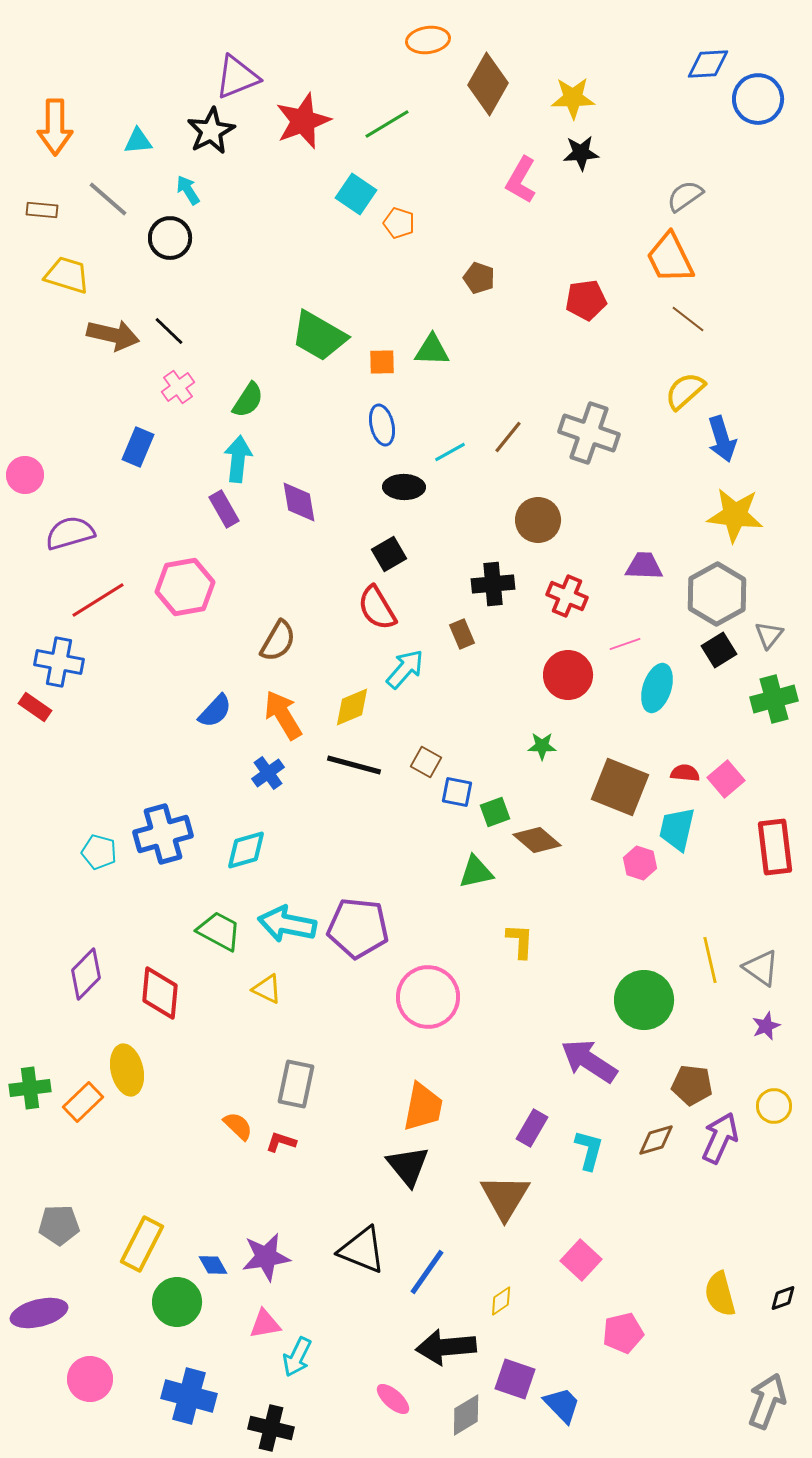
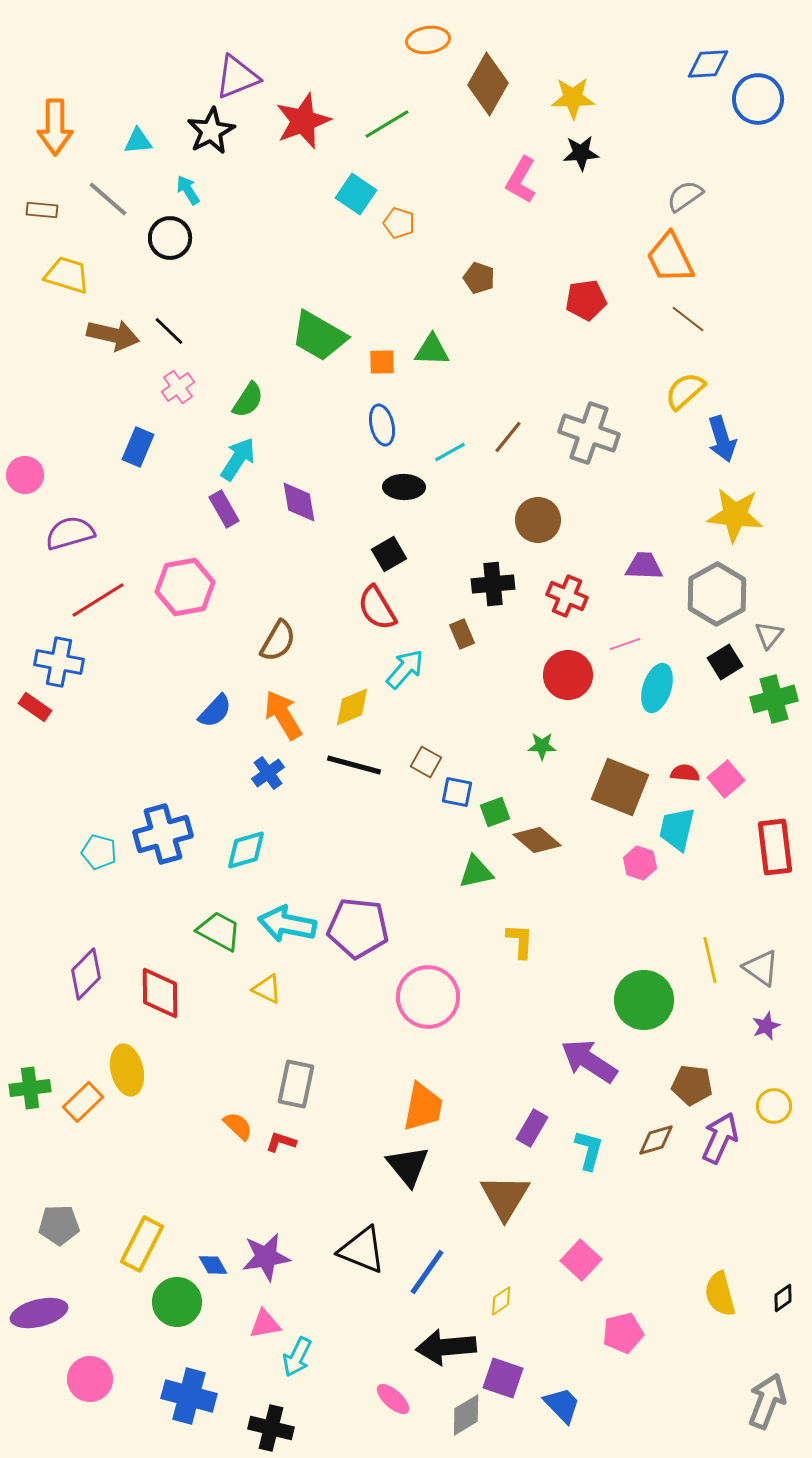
cyan arrow at (238, 459): rotated 27 degrees clockwise
black square at (719, 650): moved 6 px right, 12 px down
red diamond at (160, 993): rotated 6 degrees counterclockwise
black diamond at (783, 1298): rotated 16 degrees counterclockwise
purple square at (515, 1379): moved 12 px left, 1 px up
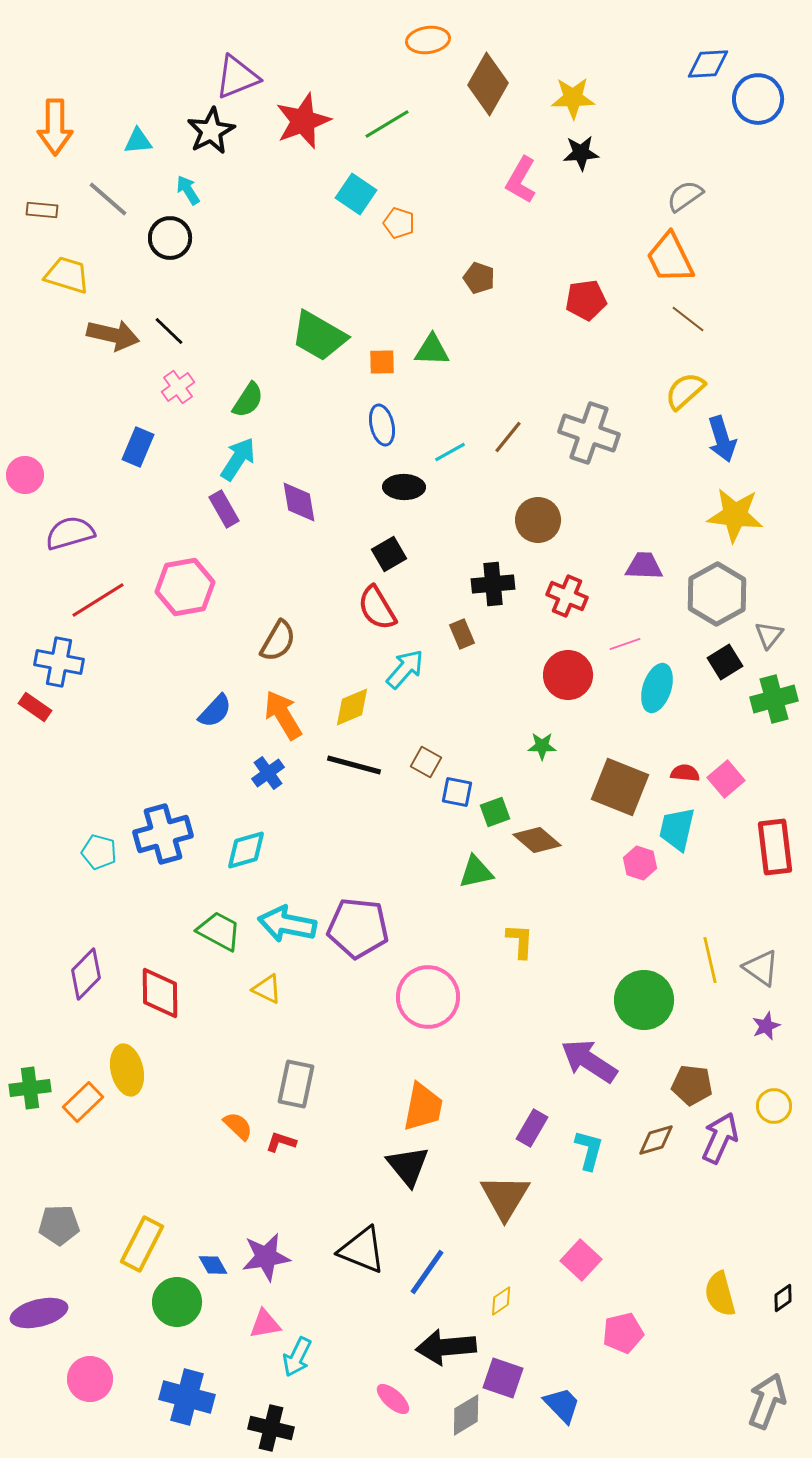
blue cross at (189, 1396): moved 2 px left, 1 px down
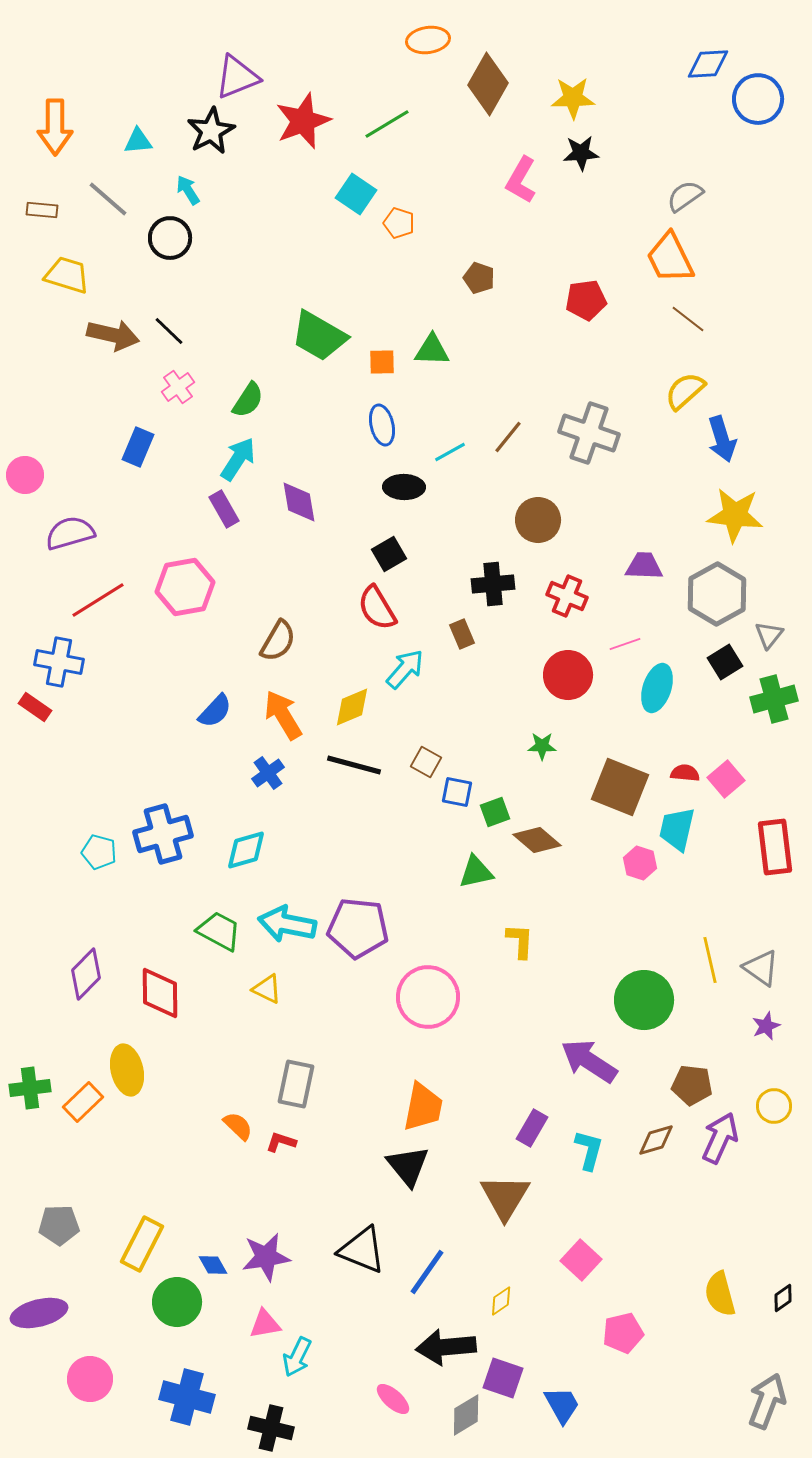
blue trapezoid at (562, 1405): rotated 15 degrees clockwise
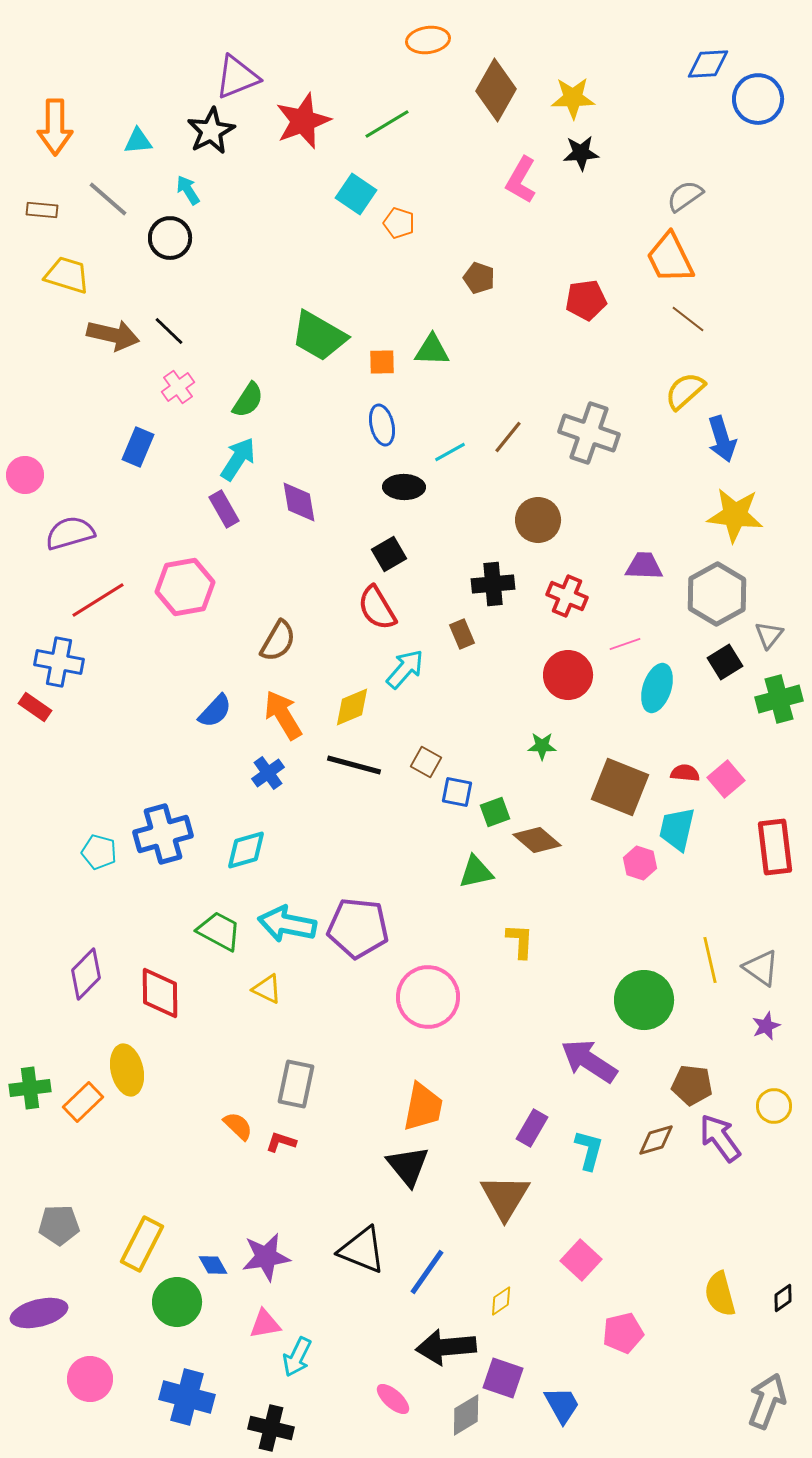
brown diamond at (488, 84): moved 8 px right, 6 px down
green cross at (774, 699): moved 5 px right
purple arrow at (720, 1138): rotated 60 degrees counterclockwise
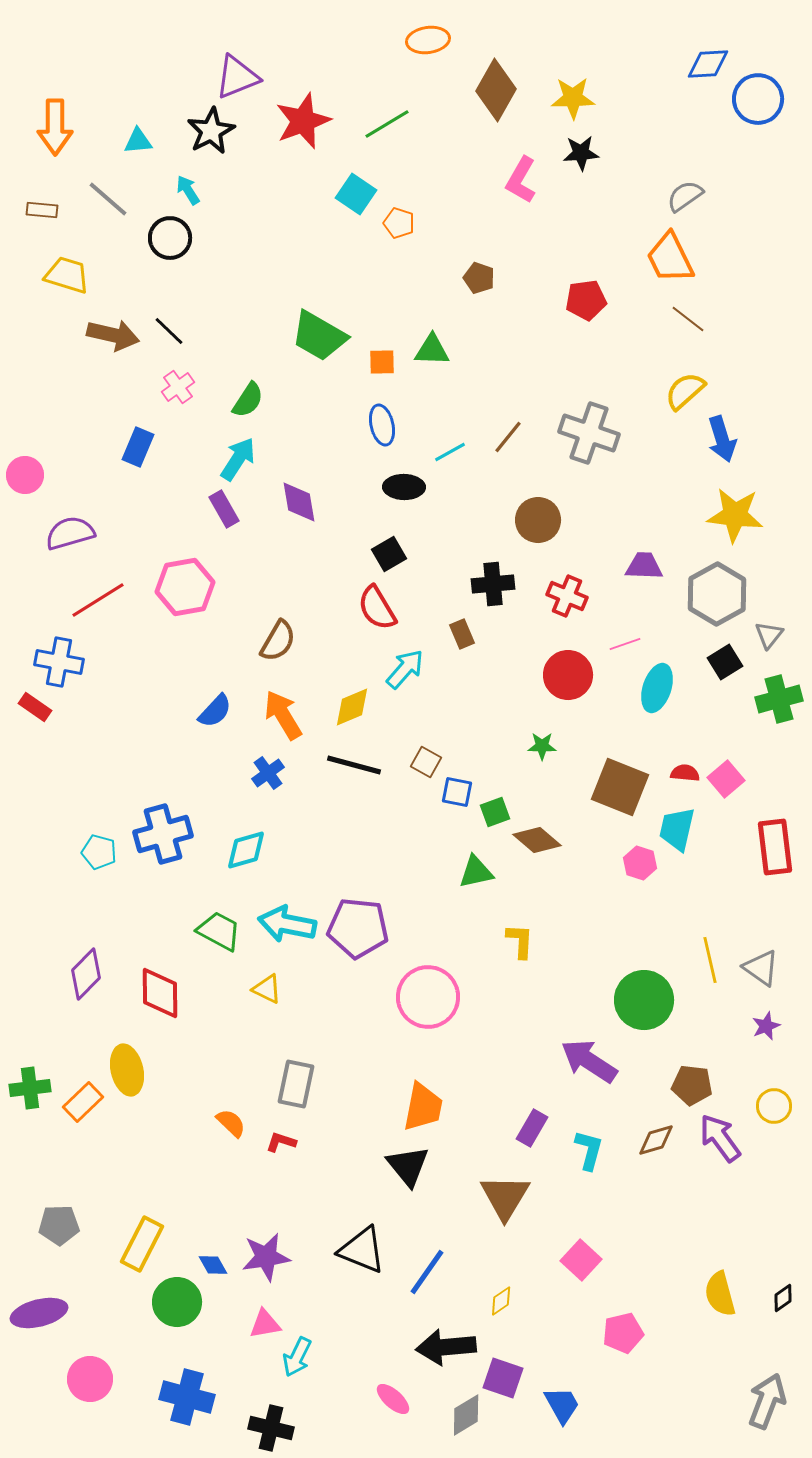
orange semicircle at (238, 1126): moved 7 px left, 3 px up
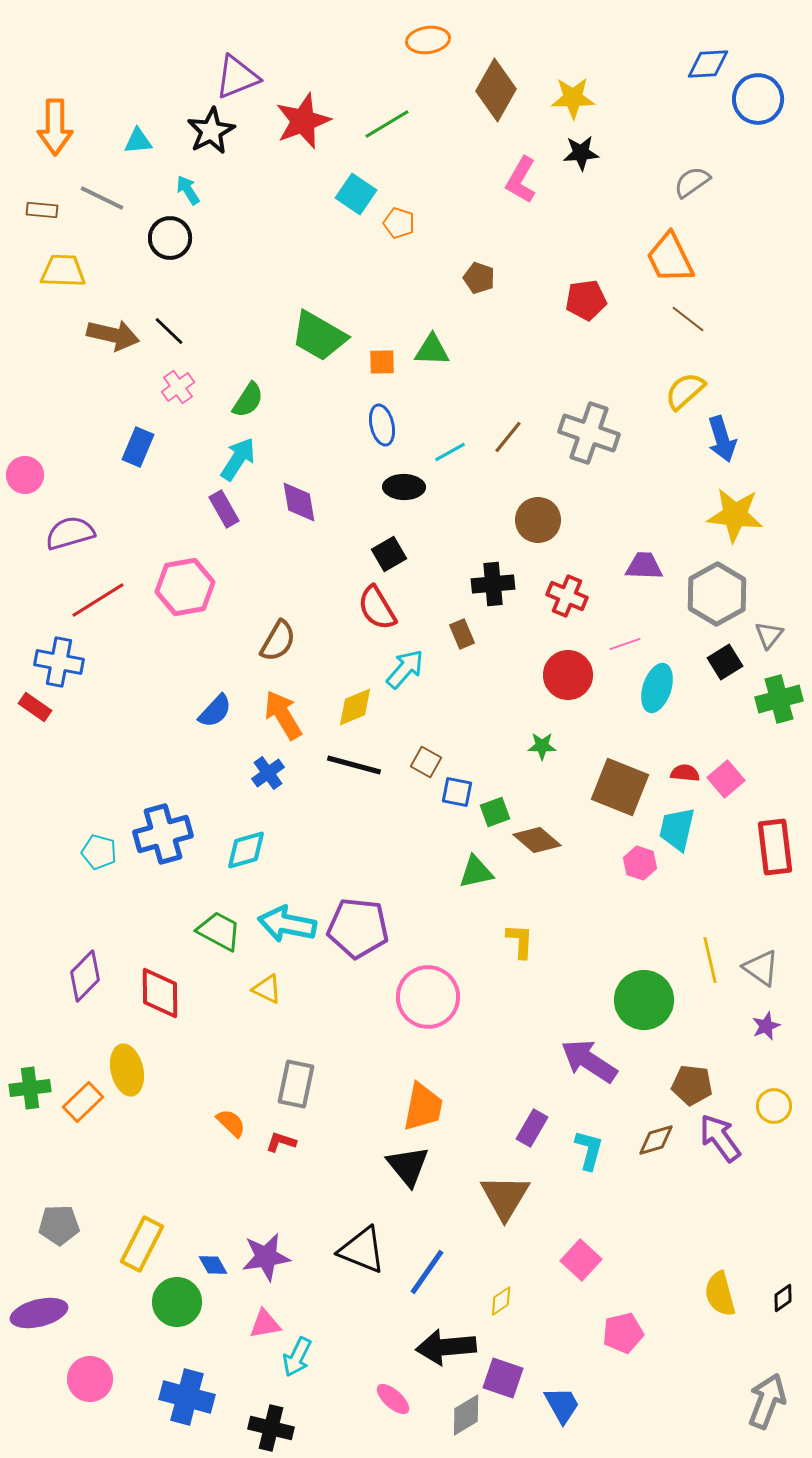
gray semicircle at (685, 196): moved 7 px right, 14 px up
gray line at (108, 199): moved 6 px left, 1 px up; rotated 15 degrees counterclockwise
yellow trapezoid at (67, 275): moved 4 px left, 4 px up; rotated 15 degrees counterclockwise
yellow diamond at (352, 707): moved 3 px right
purple diamond at (86, 974): moved 1 px left, 2 px down
